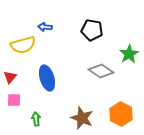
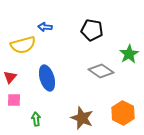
orange hexagon: moved 2 px right, 1 px up
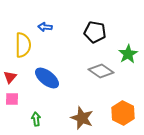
black pentagon: moved 3 px right, 2 px down
yellow semicircle: rotated 75 degrees counterclockwise
green star: moved 1 px left
blue ellipse: rotated 35 degrees counterclockwise
pink square: moved 2 px left, 1 px up
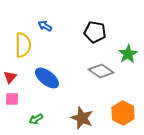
blue arrow: moved 1 px up; rotated 24 degrees clockwise
green arrow: rotated 112 degrees counterclockwise
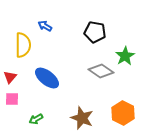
green star: moved 3 px left, 2 px down
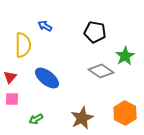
orange hexagon: moved 2 px right
brown star: rotated 25 degrees clockwise
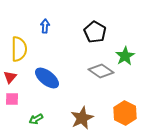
blue arrow: rotated 64 degrees clockwise
black pentagon: rotated 20 degrees clockwise
yellow semicircle: moved 4 px left, 4 px down
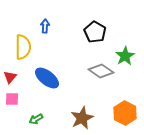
yellow semicircle: moved 4 px right, 2 px up
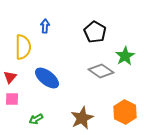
orange hexagon: moved 1 px up
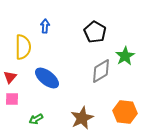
gray diamond: rotated 65 degrees counterclockwise
orange hexagon: rotated 20 degrees counterclockwise
